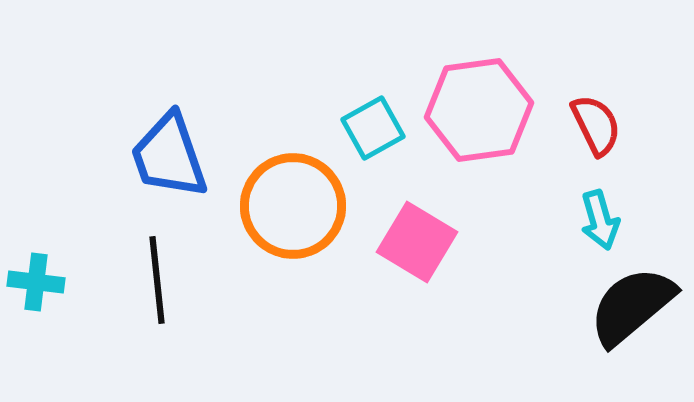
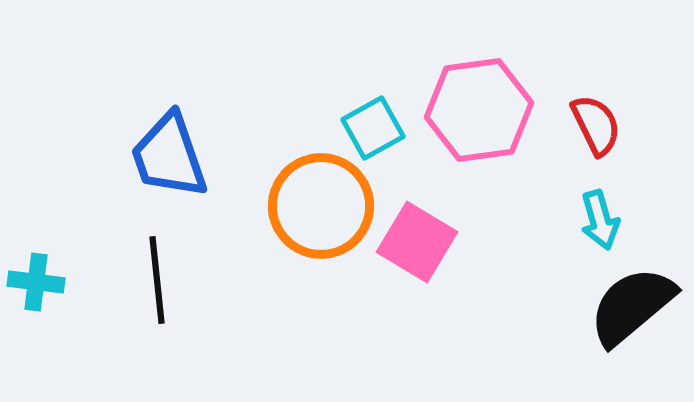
orange circle: moved 28 px right
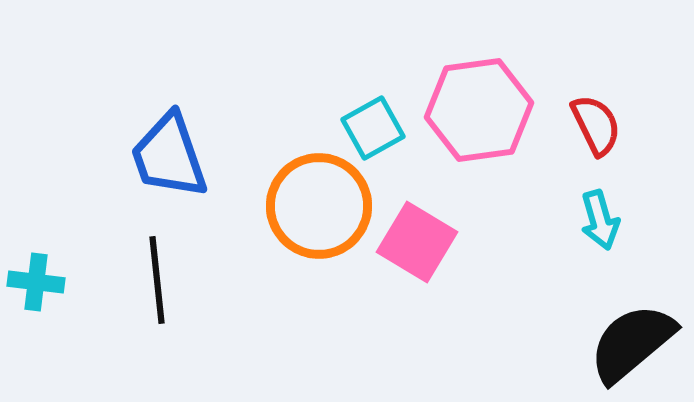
orange circle: moved 2 px left
black semicircle: moved 37 px down
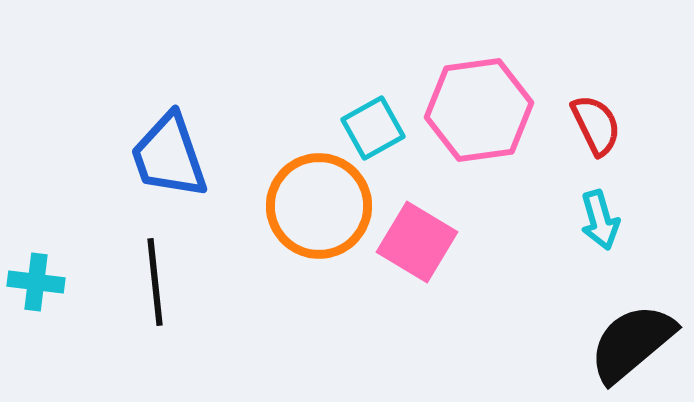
black line: moved 2 px left, 2 px down
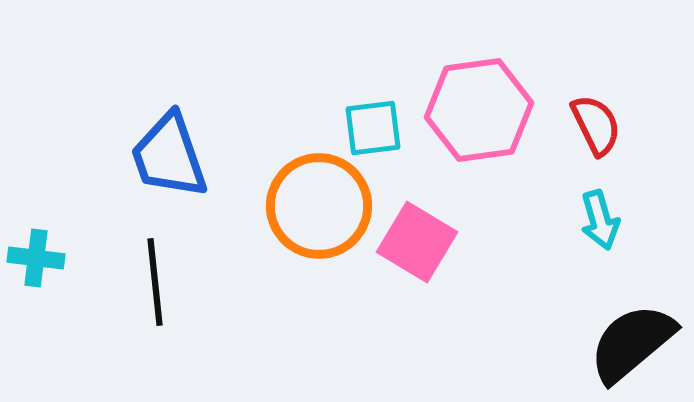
cyan square: rotated 22 degrees clockwise
cyan cross: moved 24 px up
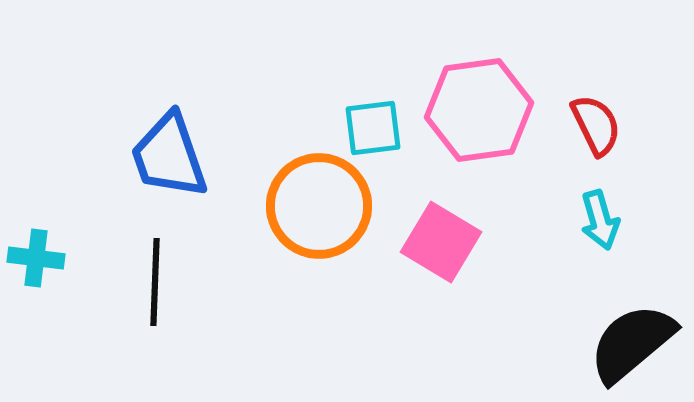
pink square: moved 24 px right
black line: rotated 8 degrees clockwise
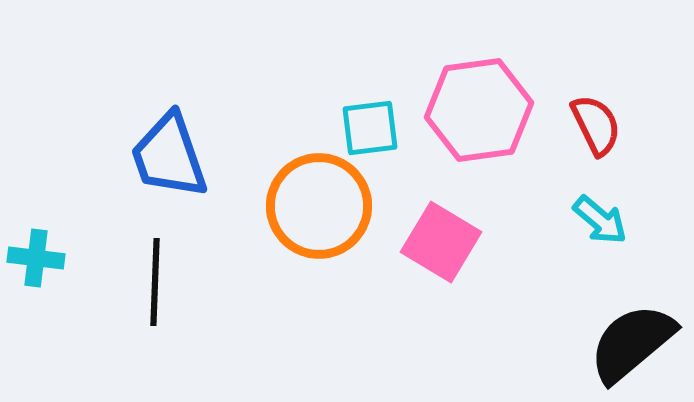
cyan square: moved 3 px left
cyan arrow: rotated 34 degrees counterclockwise
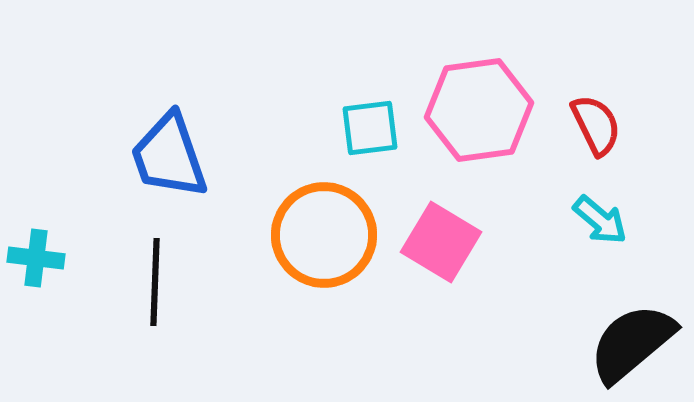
orange circle: moved 5 px right, 29 px down
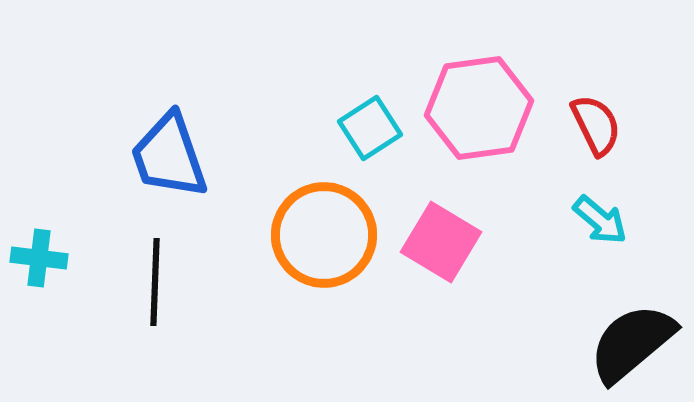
pink hexagon: moved 2 px up
cyan square: rotated 26 degrees counterclockwise
cyan cross: moved 3 px right
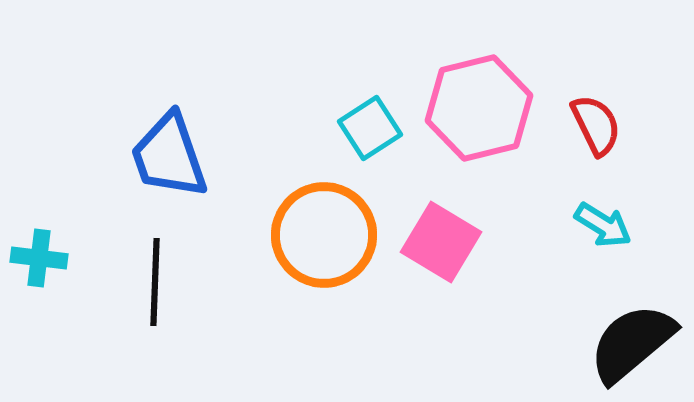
pink hexagon: rotated 6 degrees counterclockwise
cyan arrow: moved 3 px right, 5 px down; rotated 8 degrees counterclockwise
